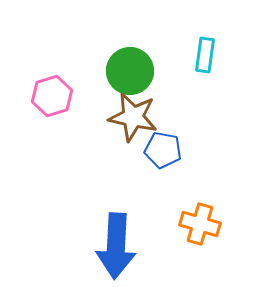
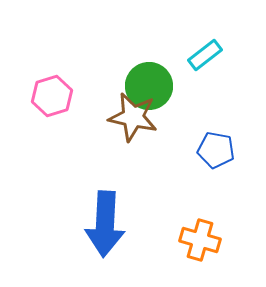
cyan rectangle: rotated 44 degrees clockwise
green circle: moved 19 px right, 15 px down
blue pentagon: moved 53 px right
orange cross: moved 16 px down
blue arrow: moved 11 px left, 22 px up
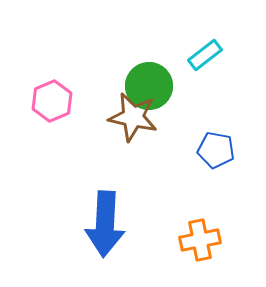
pink hexagon: moved 5 px down; rotated 6 degrees counterclockwise
orange cross: rotated 27 degrees counterclockwise
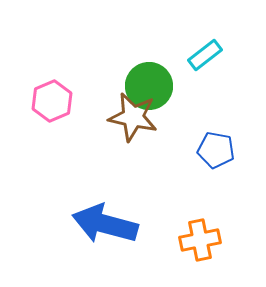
blue arrow: rotated 102 degrees clockwise
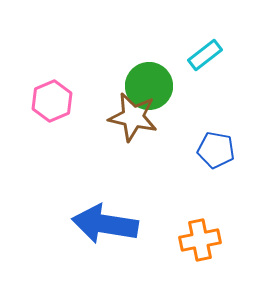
blue arrow: rotated 6 degrees counterclockwise
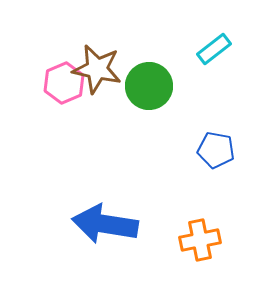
cyan rectangle: moved 9 px right, 6 px up
pink hexagon: moved 12 px right, 18 px up
brown star: moved 36 px left, 48 px up
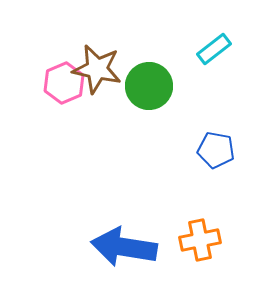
blue arrow: moved 19 px right, 23 px down
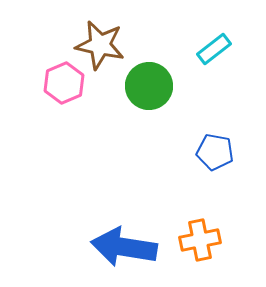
brown star: moved 3 px right, 24 px up
blue pentagon: moved 1 px left, 2 px down
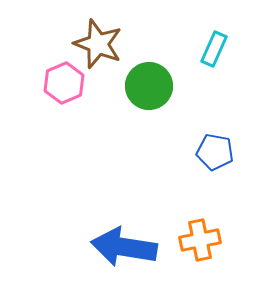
brown star: moved 2 px left, 1 px up; rotated 9 degrees clockwise
cyan rectangle: rotated 28 degrees counterclockwise
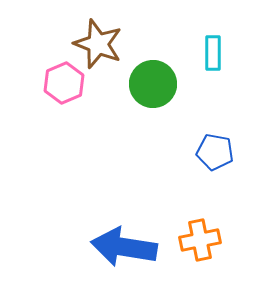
cyan rectangle: moved 1 px left, 4 px down; rotated 24 degrees counterclockwise
green circle: moved 4 px right, 2 px up
